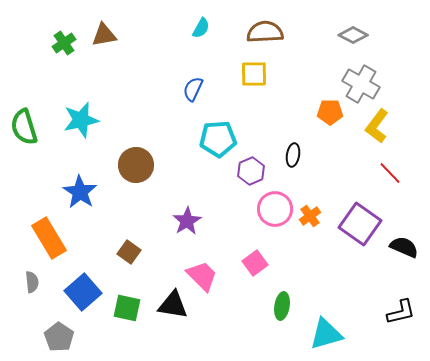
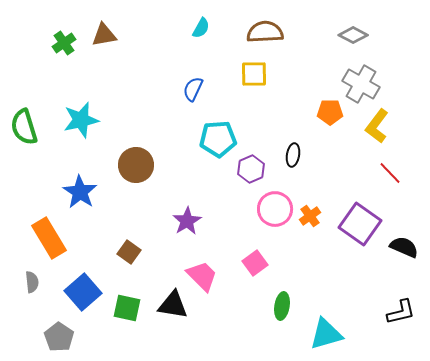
purple hexagon: moved 2 px up
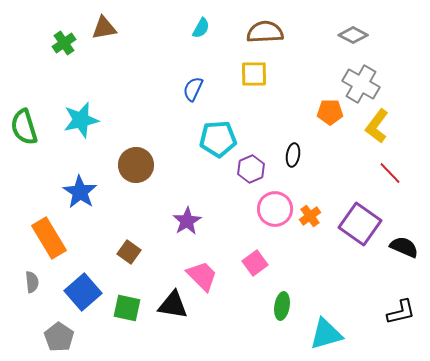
brown triangle: moved 7 px up
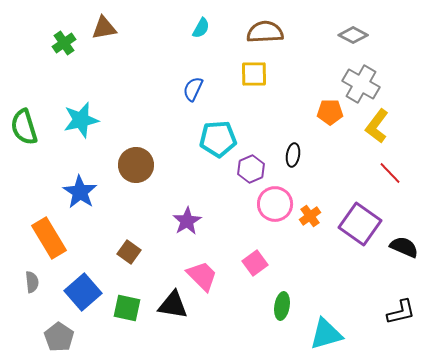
pink circle: moved 5 px up
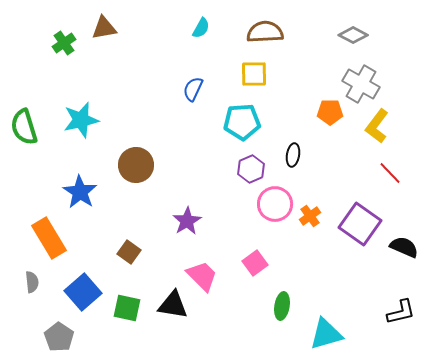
cyan pentagon: moved 24 px right, 17 px up
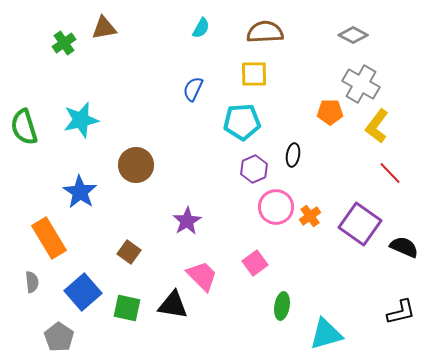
purple hexagon: moved 3 px right
pink circle: moved 1 px right, 3 px down
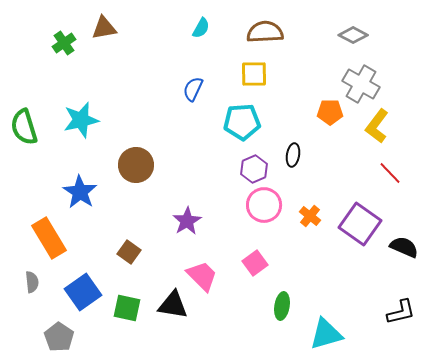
pink circle: moved 12 px left, 2 px up
orange cross: rotated 15 degrees counterclockwise
blue square: rotated 6 degrees clockwise
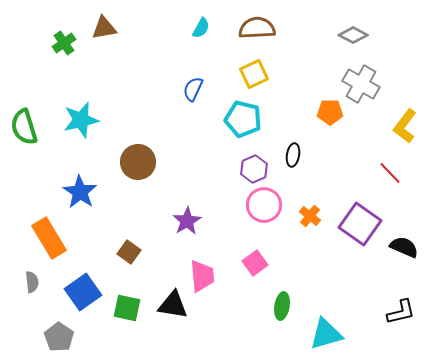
brown semicircle: moved 8 px left, 4 px up
yellow square: rotated 24 degrees counterclockwise
cyan pentagon: moved 1 px right, 3 px up; rotated 18 degrees clockwise
yellow L-shape: moved 28 px right
brown circle: moved 2 px right, 3 px up
pink trapezoid: rotated 40 degrees clockwise
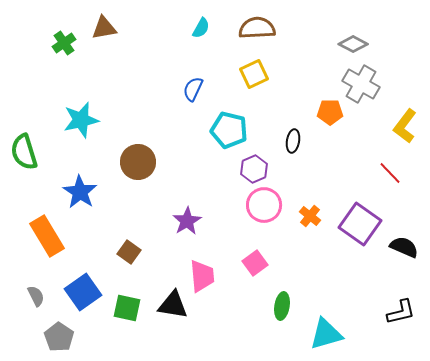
gray diamond: moved 9 px down
cyan pentagon: moved 14 px left, 11 px down
green semicircle: moved 25 px down
black ellipse: moved 14 px up
orange rectangle: moved 2 px left, 2 px up
gray semicircle: moved 4 px right, 14 px down; rotated 20 degrees counterclockwise
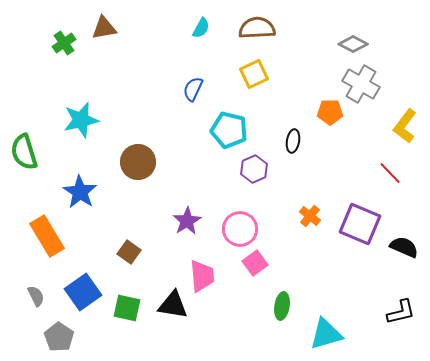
pink circle: moved 24 px left, 24 px down
purple square: rotated 12 degrees counterclockwise
